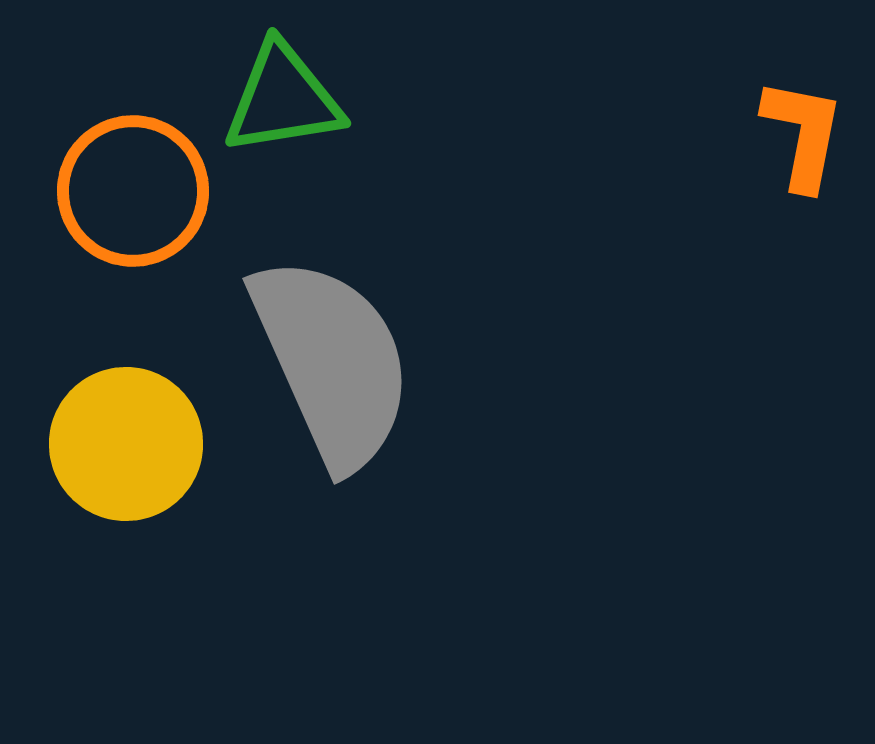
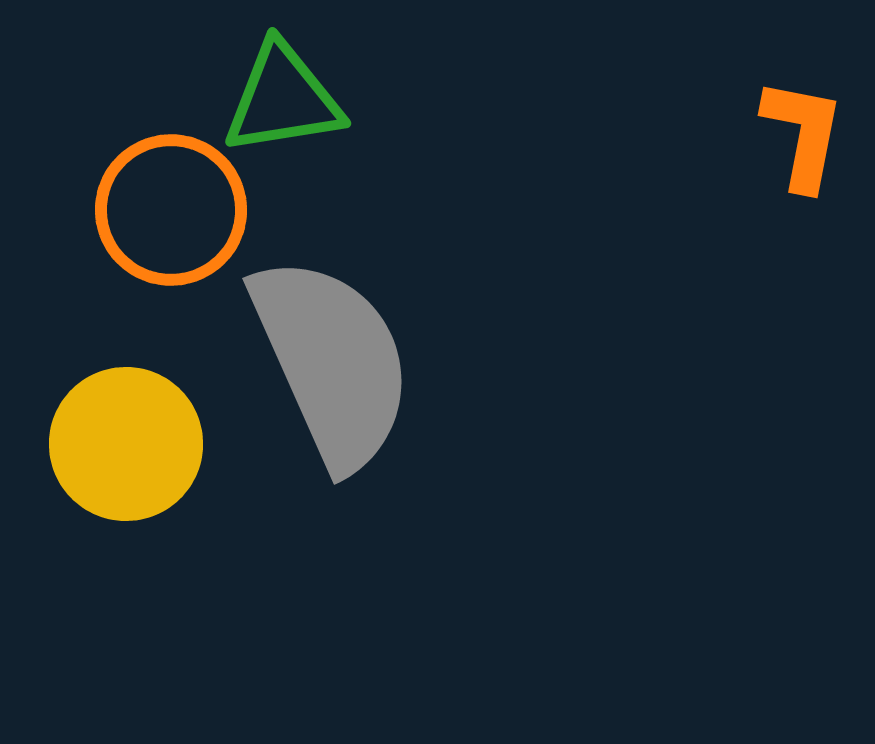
orange circle: moved 38 px right, 19 px down
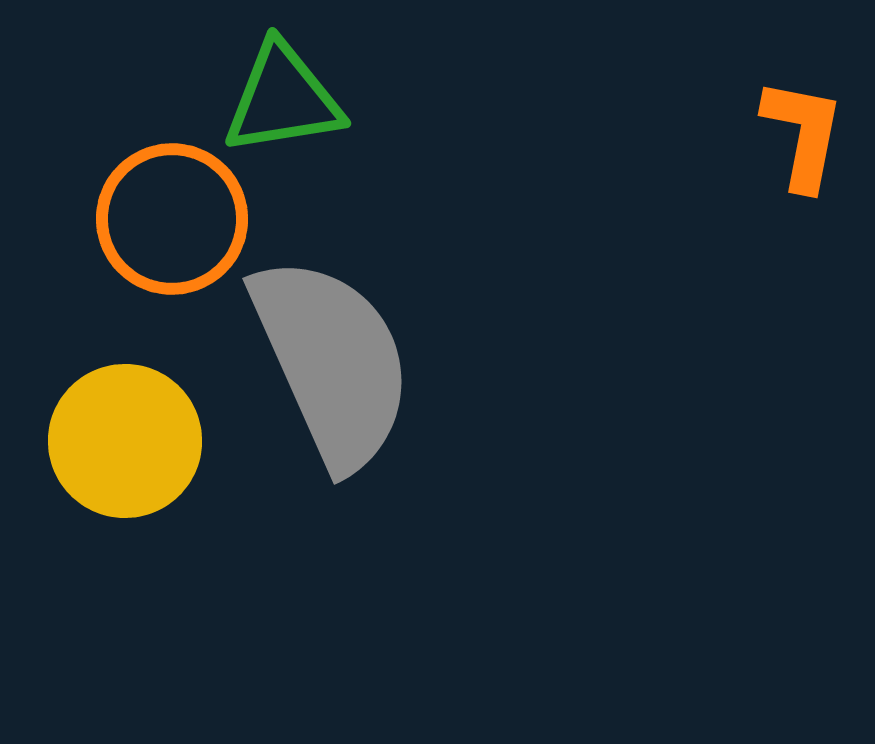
orange circle: moved 1 px right, 9 px down
yellow circle: moved 1 px left, 3 px up
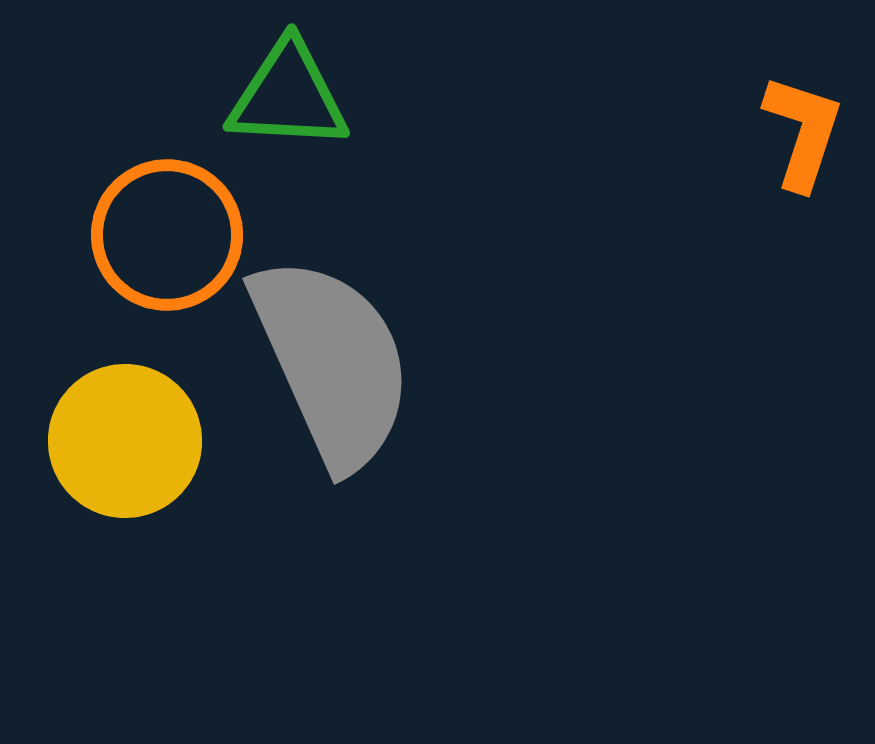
green triangle: moved 5 px right, 3 px up; rotated 12 degrees clockwise
orange L-shape: moved 2 px up; rotated 7 degrees clockwise
orange circle: moved 5 px left, 16 px down
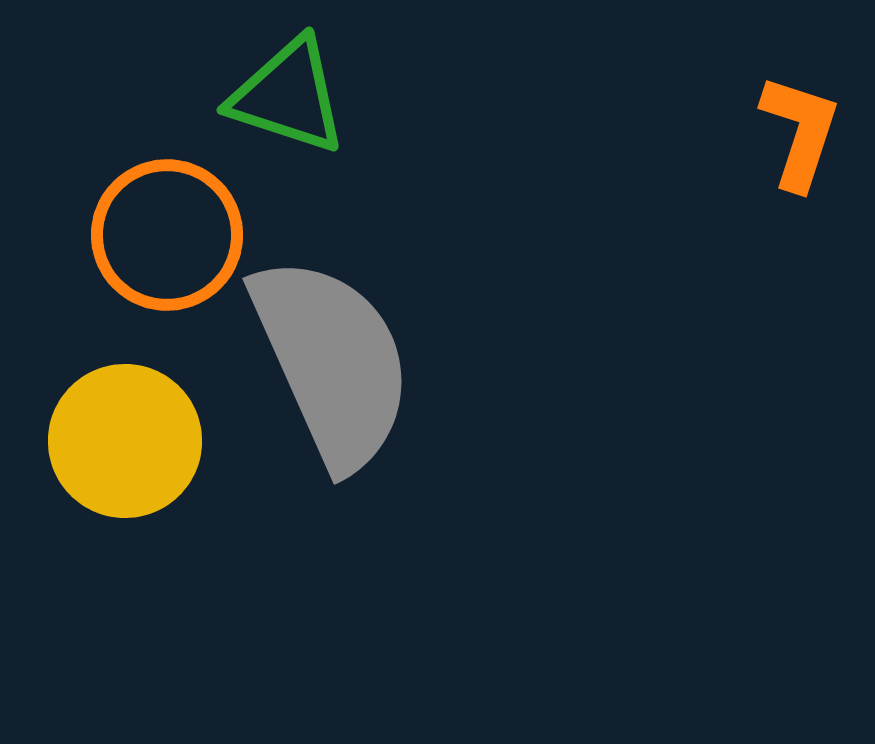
green triangle: rotated 15 degrees clockwise
orange L-shape: moved 3 px left
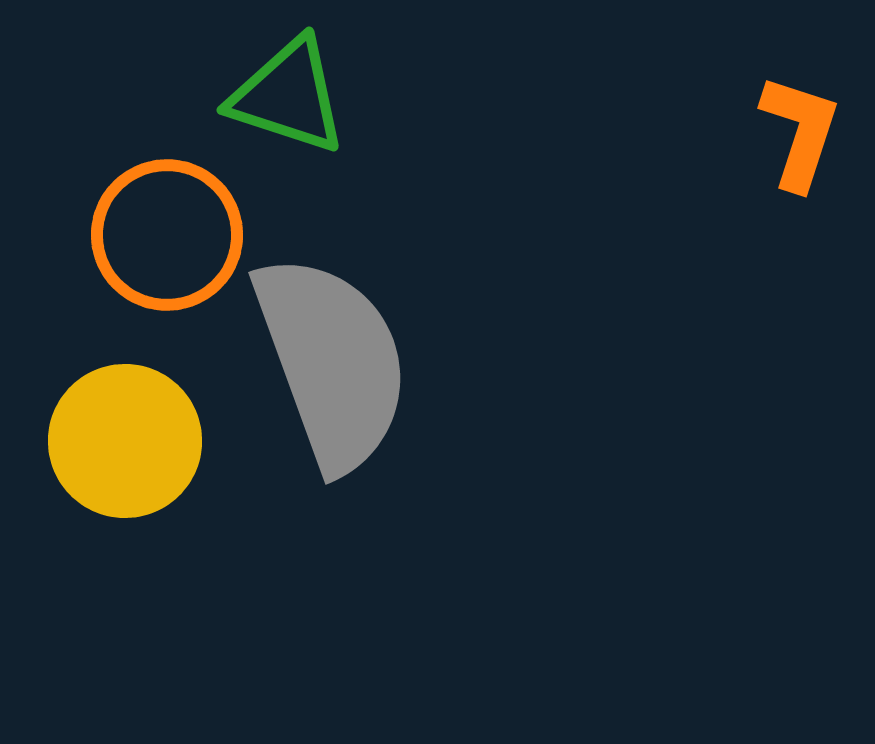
gray semicircle: rotated 4 degrees clockwise
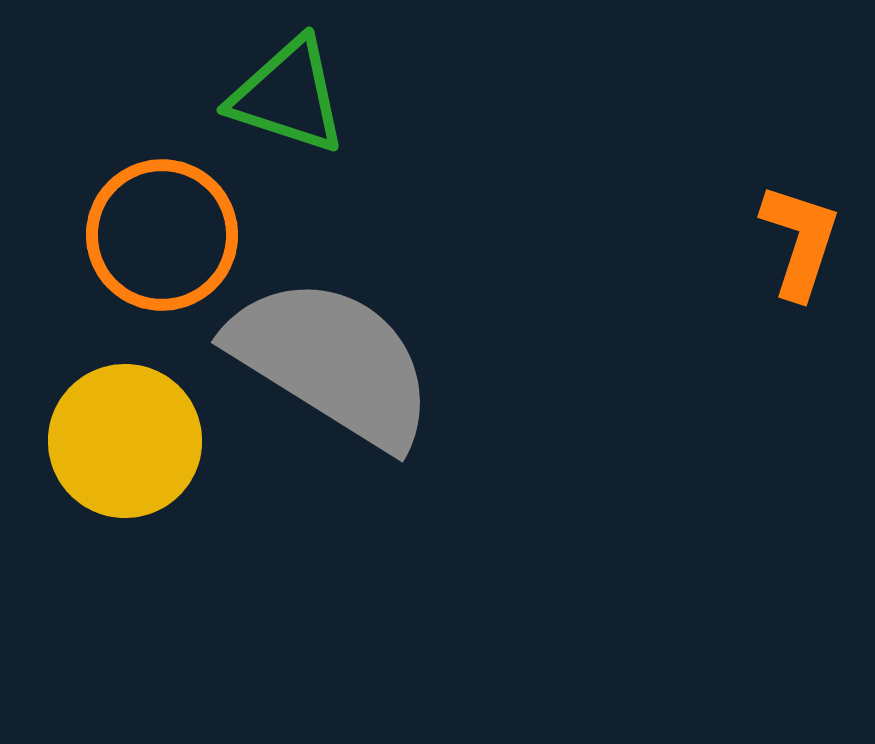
orange L-shape: moved 109 px down
orange circle: moved 5 px left
gray semicircle: rotated 38 degrees counterclockwise
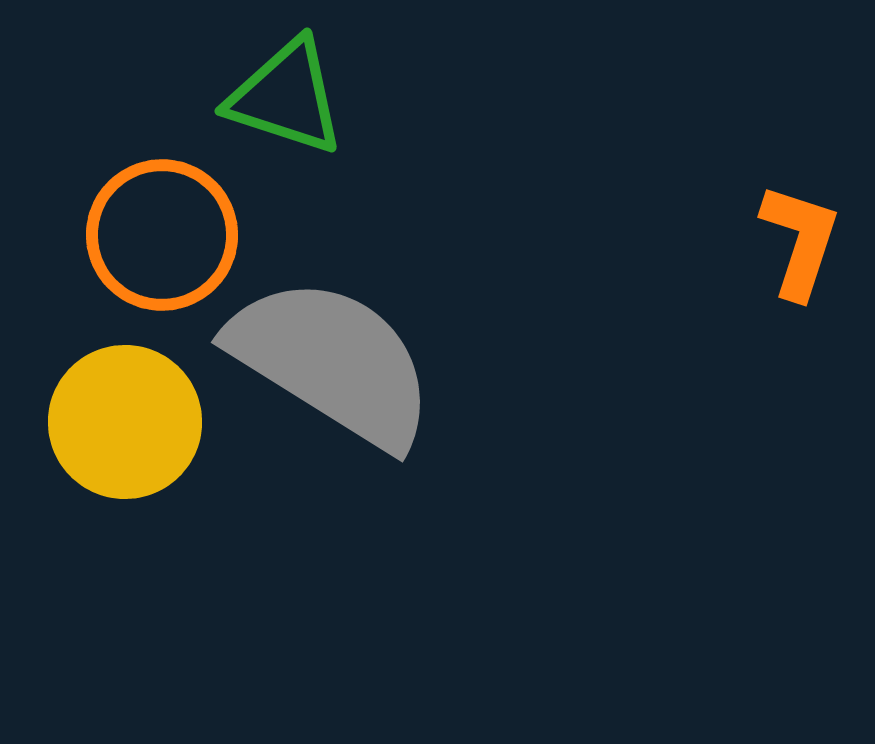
green triangle: moved 2 px left, 1 px down
yellow circle: moved 19 px up
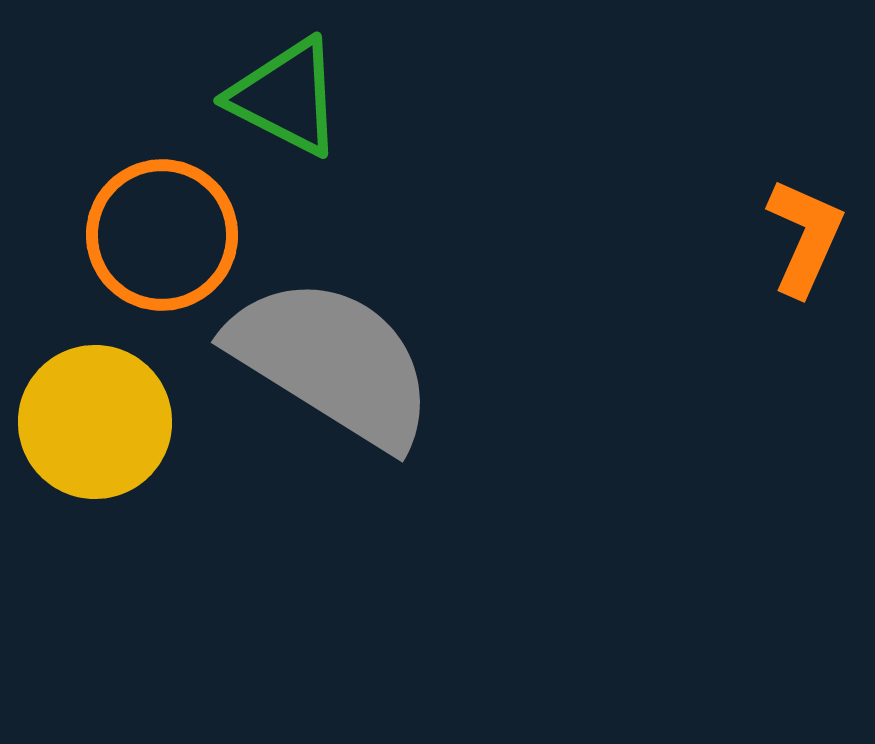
green triangle: rotated 9 degrees clockwise
orange L-shape: moved 5 px right, 4 px up; rotated 6 degrees clockwise
yellow circle: moved 30 px left
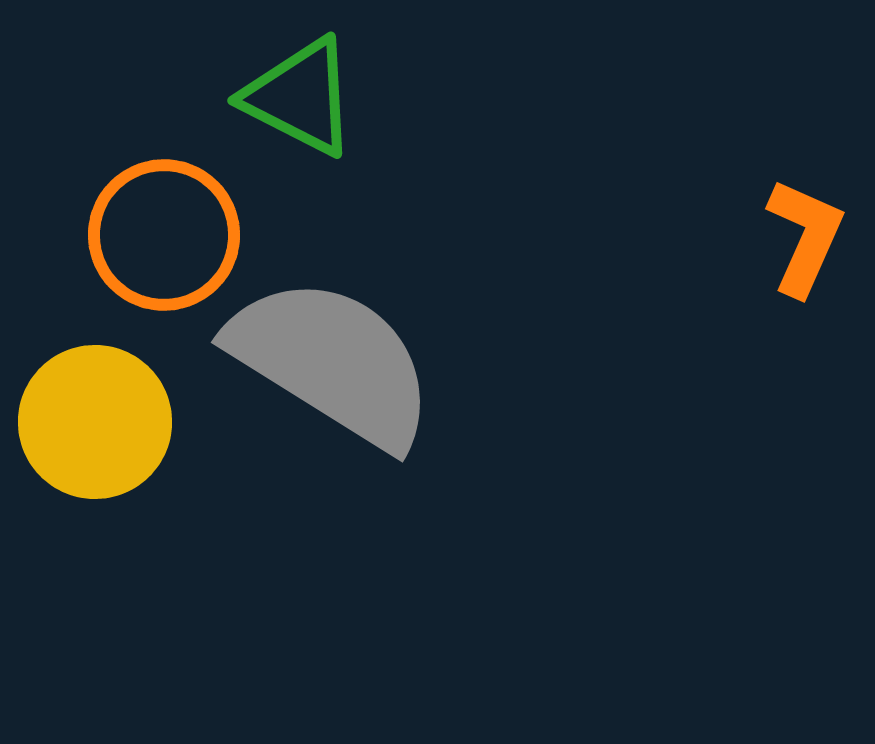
green triangle: moved 14 px right
orange circle: moved 2 px right
